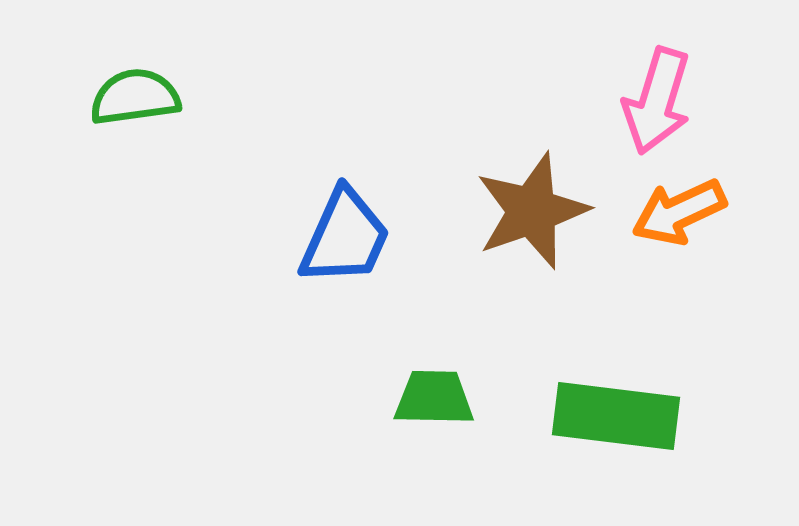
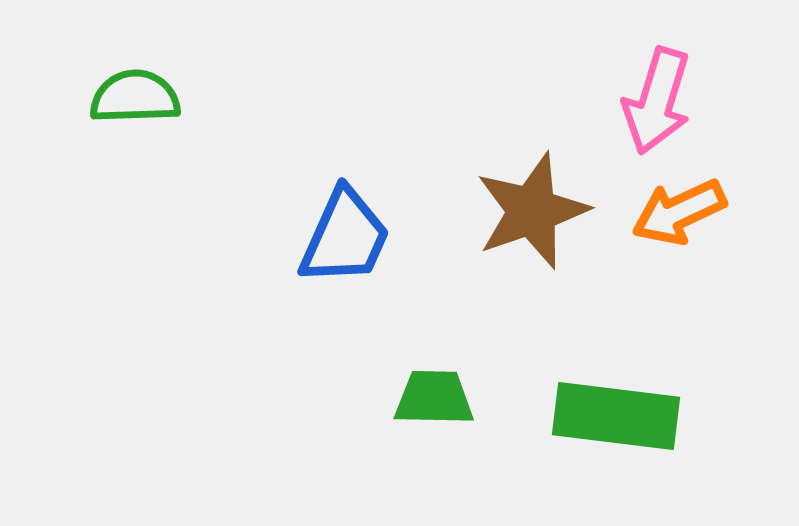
green semicircle: rotated 6 degrees clockwise
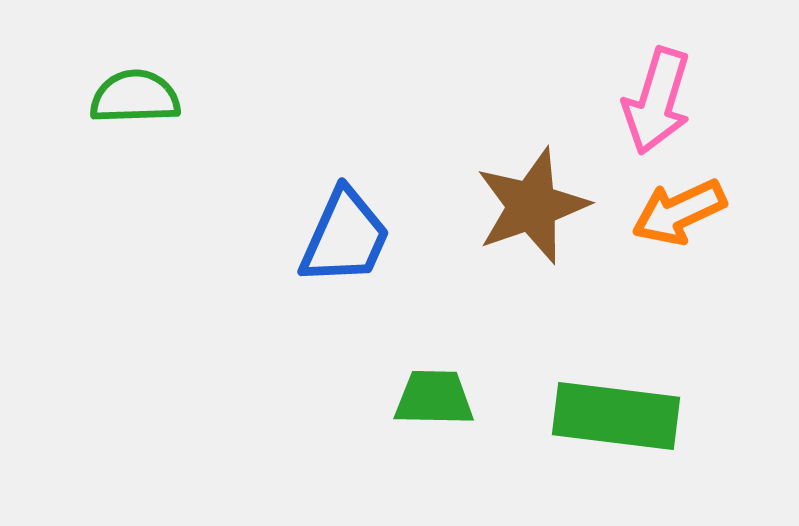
brown star: moved 5 px up
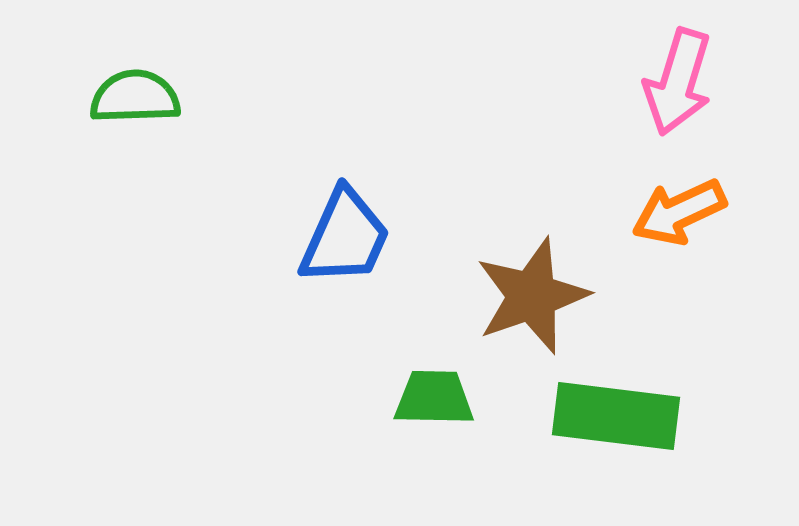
pink arrow: moved 21 px right, 19 px up
brown star: moved 90 px down
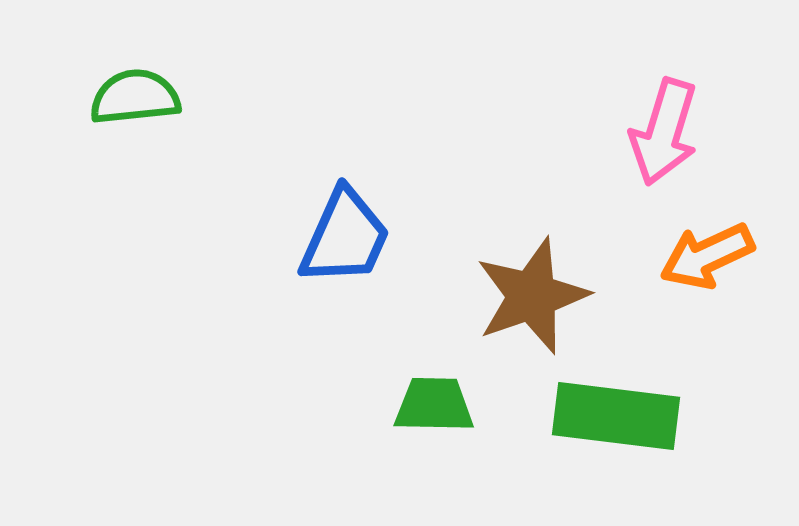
pink arrow: moved 14 px left, 50 px down
green semicircle: rotated 4 degrees counterclockwise
orange arrow: moved 28 px right, 44 px down
green trapezoid: moved 7 px down
